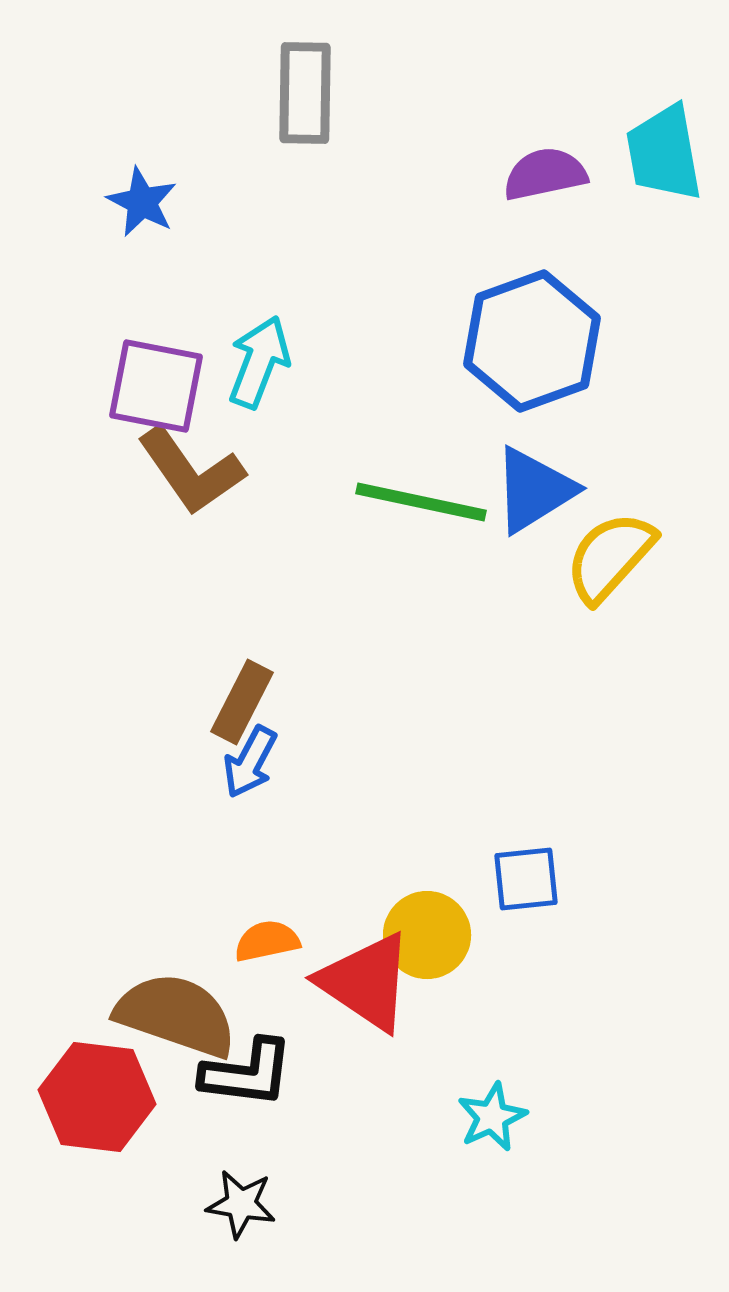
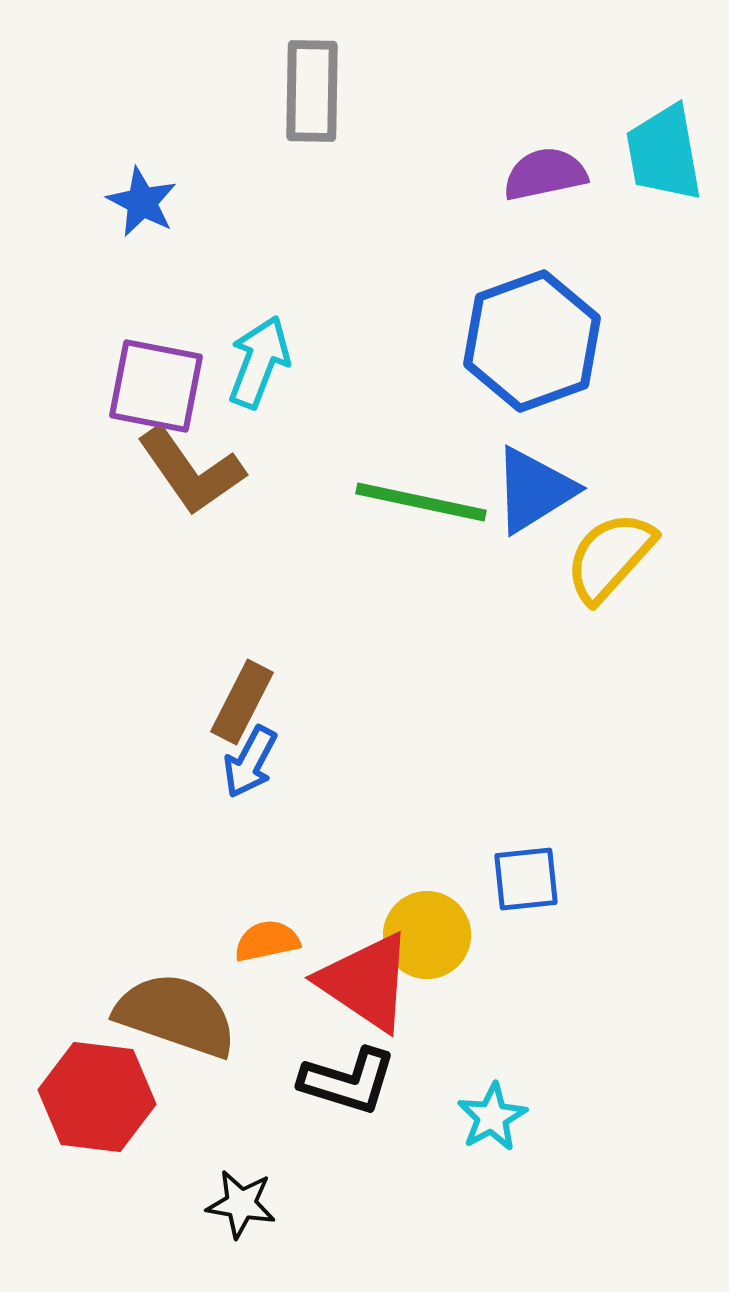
gray rectangle: moved 7 px right, 2 px up
black L-shape: moved 101 px right, 8 px down; rotated 10 degrees clockwise
cyan star: rotated 4 degrees counterclockwise
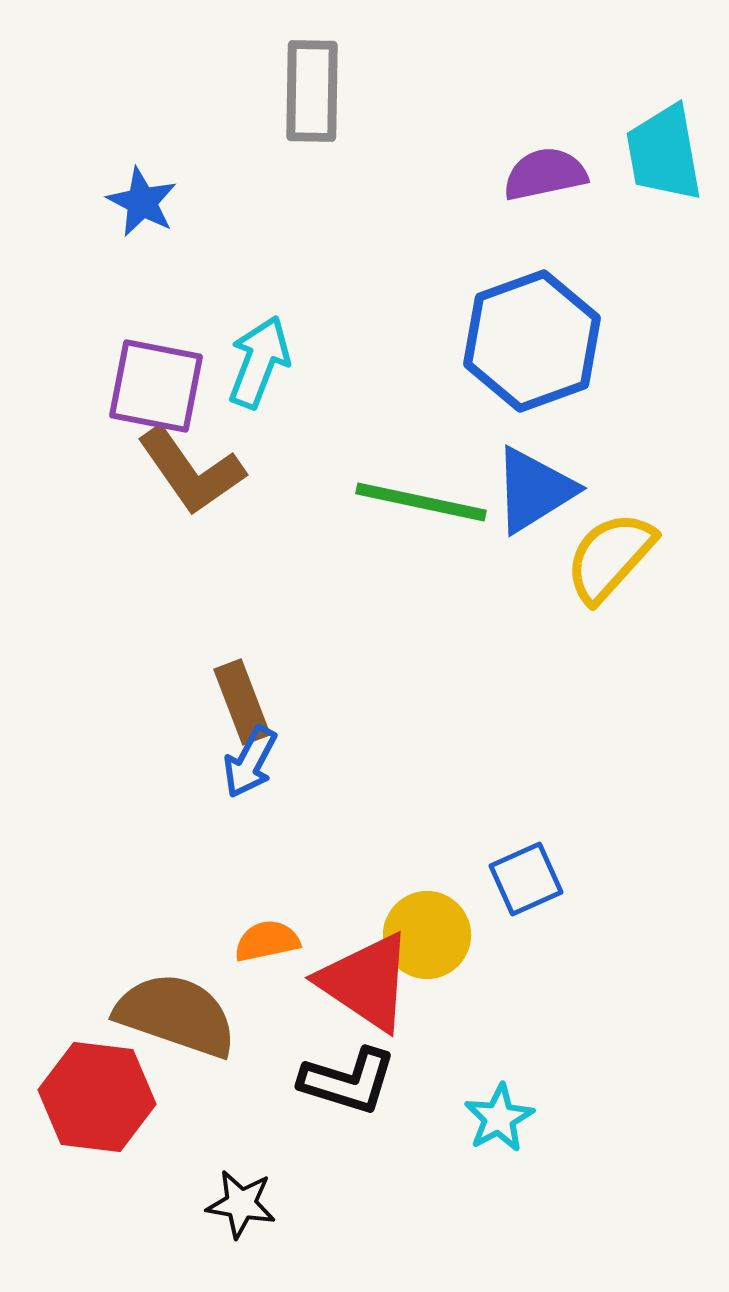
brown rectangle: rotated 48 degrees counterclockwise
blue square: rotated 18 degrees counterclockwise
cyan star: moved 7 px right, 1 px down
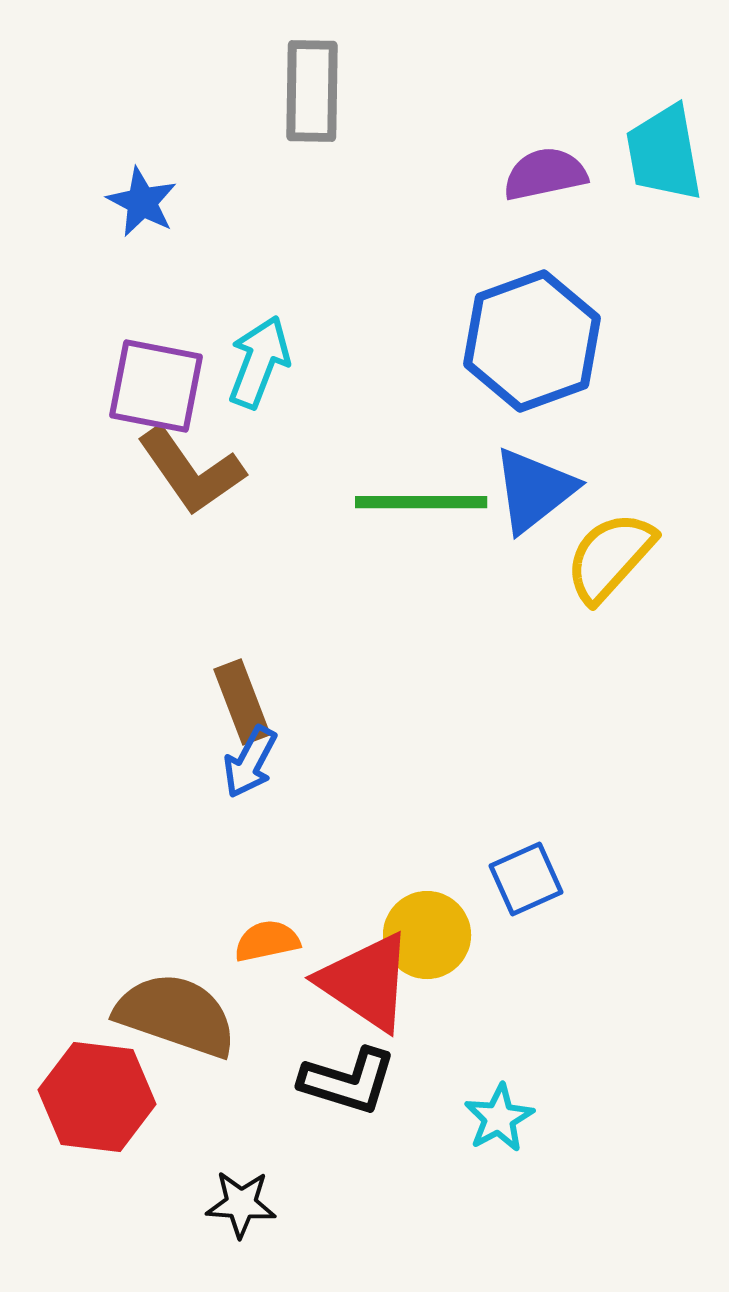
blue triangle: rotated 6 degrees counterclockwise
green line: rotated 12 degrees counterclockwise
black star: rotated 6 degrees counterclockwise
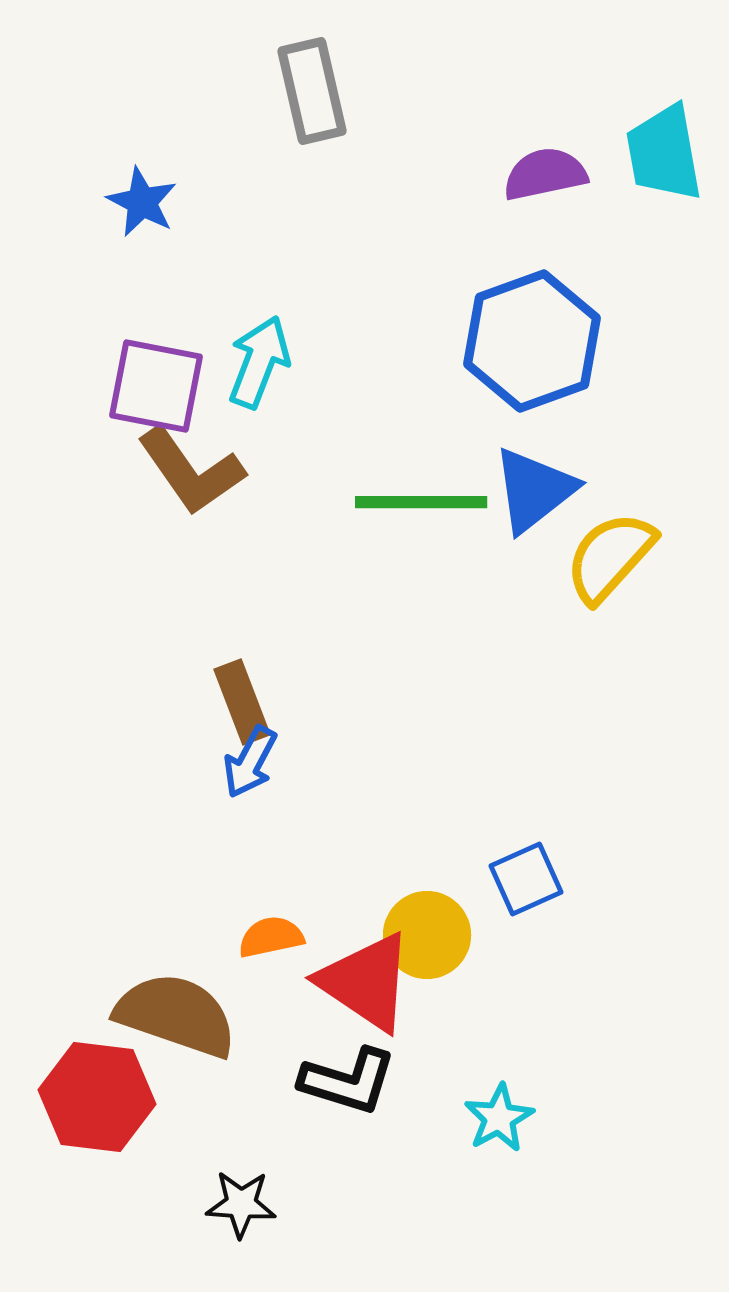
gray rectangle: rotated 14 degrees counterclockwise
orange semicircle: moved 4 px right, 4 px up
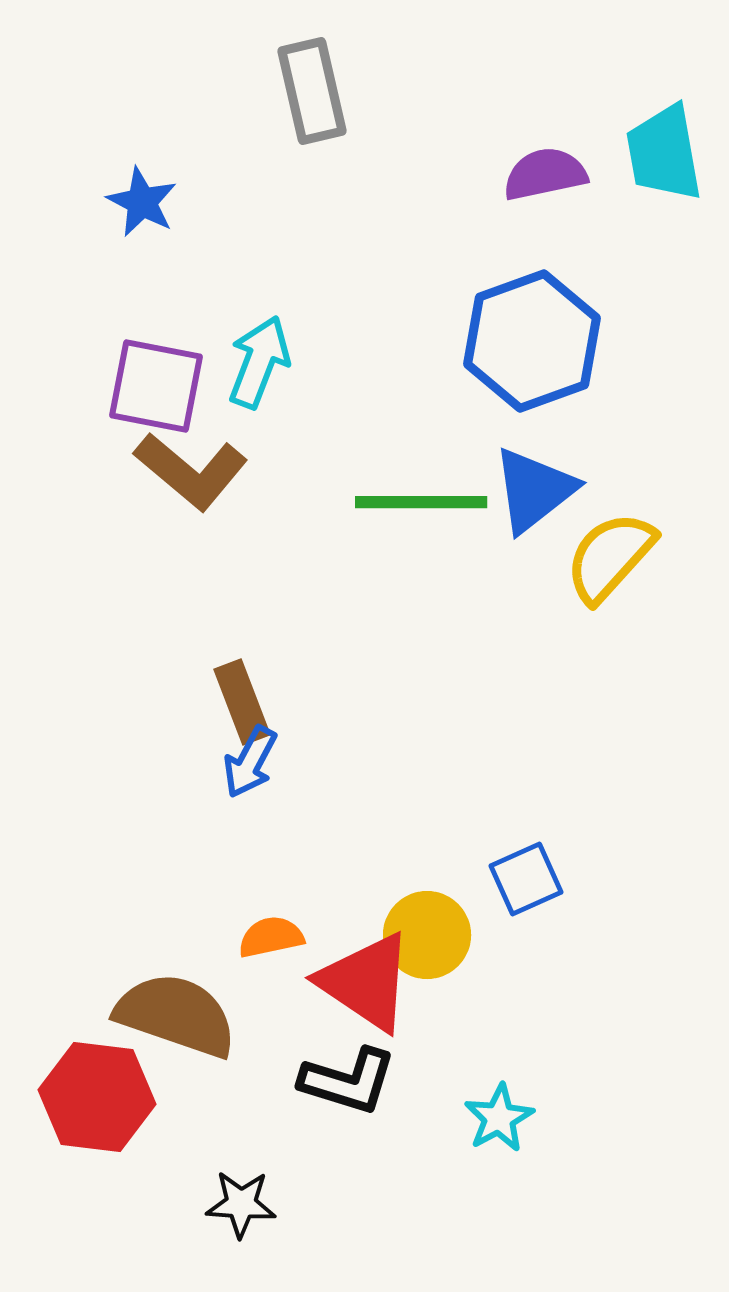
brown L-shape: rotated 15 degrees counterclockwise
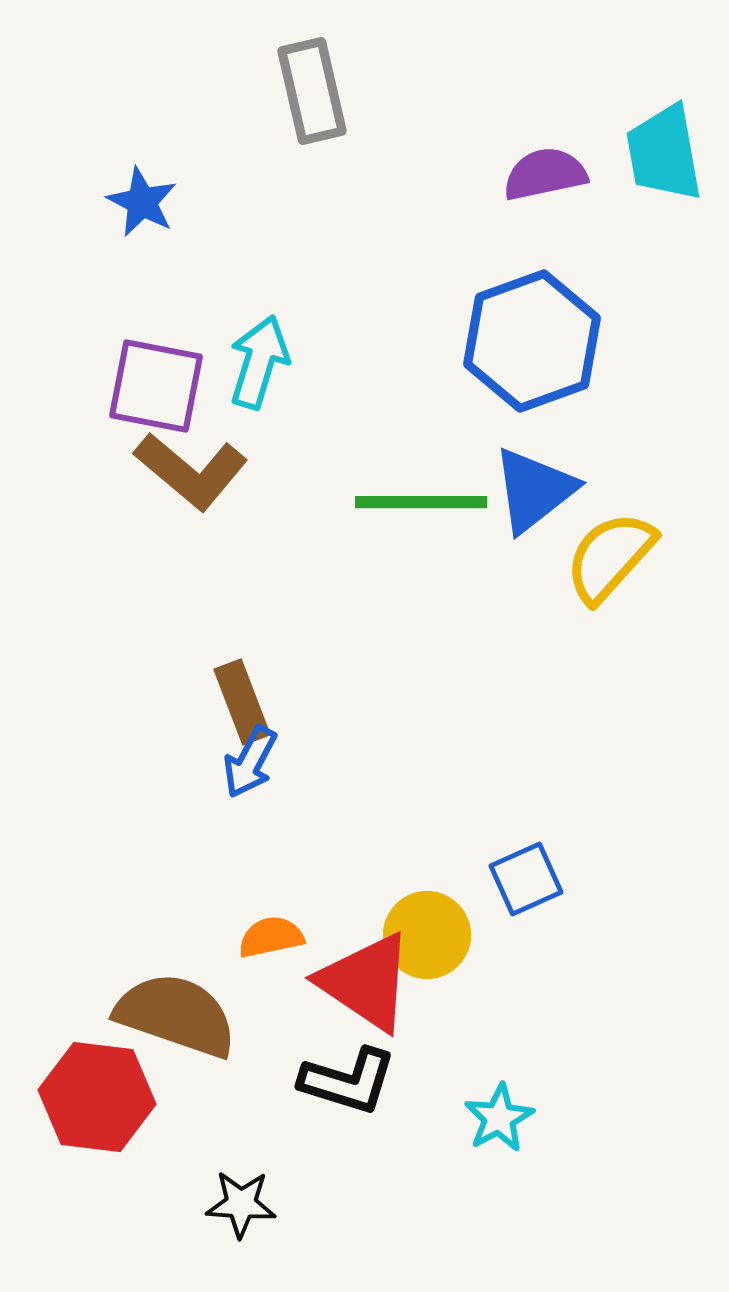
cyan arrow: rotated 4 degrees counterclockwise
